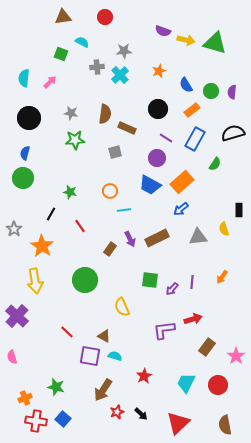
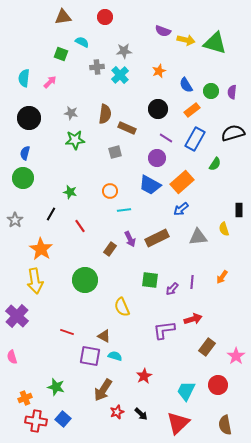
gray star at (14, 229): moved 1 px right, 9 px up
orange star at (42, 246): moved 1 px left, 3 px down
red line at (67, 332): rotated 24 degrees counterclockwise
cyan trapezoid at (186, 383): moved 8 px down
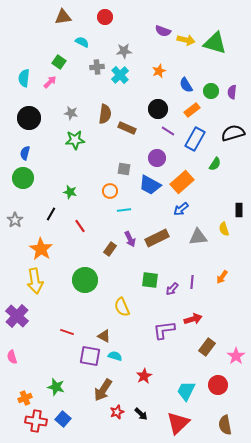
green square at (61, 54): moved 2 px left, 8 px down; rotated 16 degrees clockwise
purple line at (166, 138): moved 2 px right, 7 px up
gray square at (115, 152): moved 9 px right, 17 px down; rotated 24 degrees clockwise
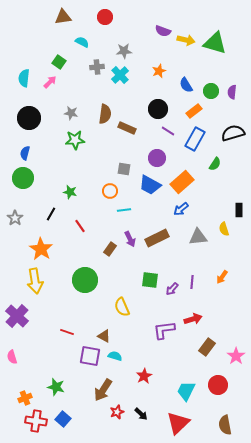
orange rectangle at (192, 110): moved 2 px right, 1 px down
gray star at (15, 220): moved 2 px up
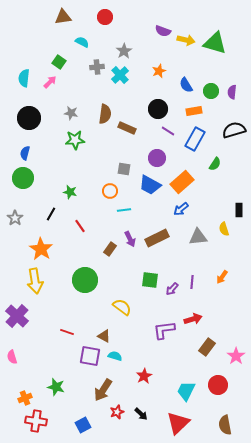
gray star at (124, 51): rotated 28 degrees counterclockwise
orange rectangle at (194, 111): rotated 28 degrees clockwise
black semicircle at (233, 133): moved 1 px right, 3 px up
yellow semicircle at (122, 307): rotated 150 degrees clockwise
blue square at (63, 419): moved 20 px right, 6 px down; rotated 21 degrees clockwise
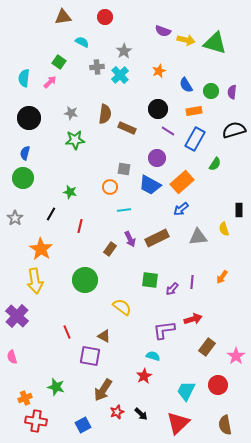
orange circle at (110, 191): moved 4 px up
red line at (80, 226): rotated 48 degrees clockwise
red line at (67, 332): rotated 48 degrees clockwise
cyan semicircle at (115, 356): moved 38 px right
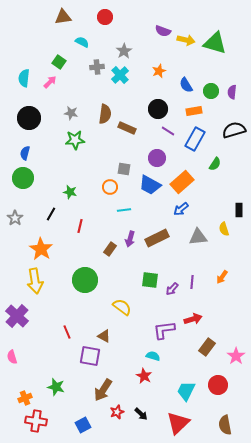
purple arrow at (130, 239): rotated 42 degrees clockwise
red star at (144, 376): rotated 14 degrees counterclockwise
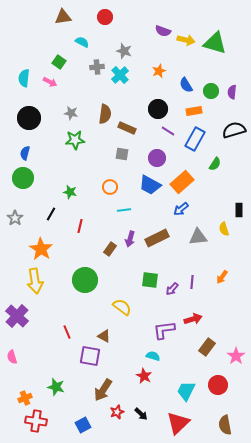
gray star at (124, 51): rotated 21 degrees counterclockwise
pink arrow at (50, 82): rotated 72 degrees clockwise
gray square at (124, 169): moved 2 px left, 15 px up
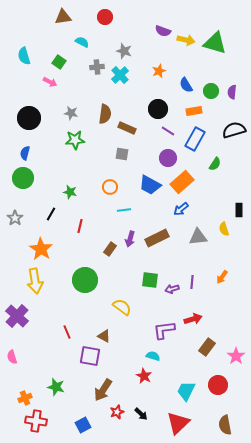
cyan semicircle at (24, 78): moved 22 px up; rotated 24 degrees counterclockwise
purple circle at (157, 158): moved 11 px right
purple arrow at (172, 289): rotated 32 degrees clockwise
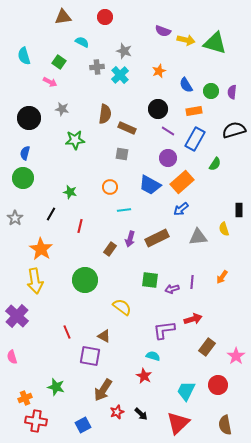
gray star at (71, 113): moved 9 px left, 4 px up
